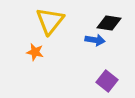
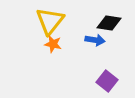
orange star: moved 18 px right, 8 px up
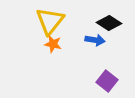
black diamond: rotated 25 degrees clockwise
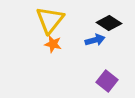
yellow triangle: moved 1 px up
blue arrow: rotated 24 degrees counterclockwise
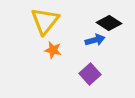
yellow triangle: moved 5 px left, 1 px down
orange star: moved 6 px down
purple square: moved 17 px left, 7 px up; rotated 10 degrees clockwise
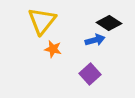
yellow triangle: moved 3 px left
orange star: moved 1 px up
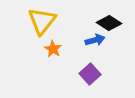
orange star: rotated 18 degrees clockwise
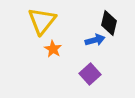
black diamond: rotated 70 degrees clockwise
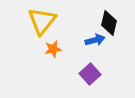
orange star: rotated 30 degrees clockwise
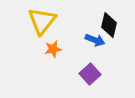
black diamond: moved 2 px down
blue arrow: rotated 36 degrees clockwise
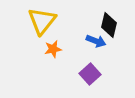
blue arrow: moved 1 px right, 1 px down
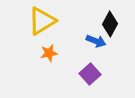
yellow triangle: rotated 20 degrees clockwise
black diamond: moved 1 px right, 1 px up; rotated 15 degrees clockwise
orange star: moved 4 px left, 4 px down
